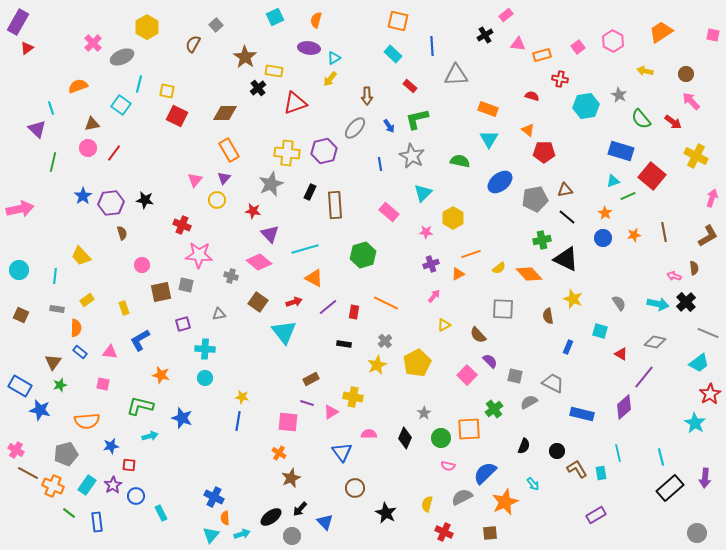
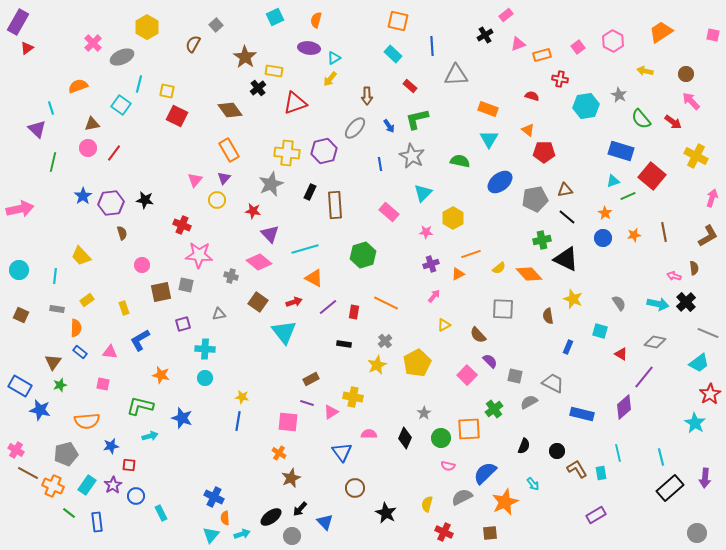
pink triangle at (518, 44): rotated 28 degrees counterclockwise
brown diamond at (225, 113): moved 5 px right, 3 px up; rotated 55 degrees clockwise
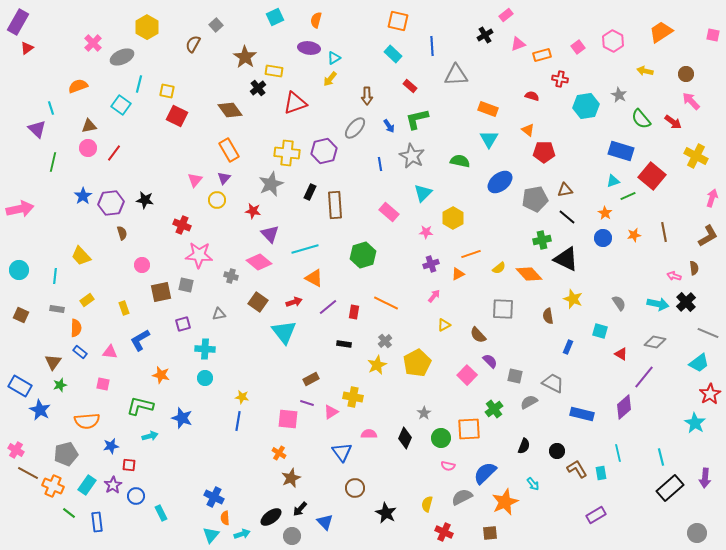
brown triangle at (92, 124): moved 3 px left, 2 px down
blue star at (40, 410): rotated 15 degrees clockwise
pink square at (288, 422): moved 3 px up
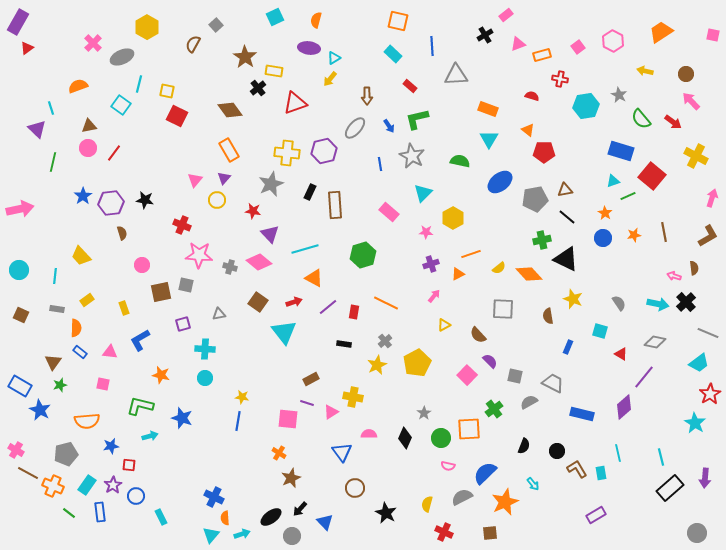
gray cross at (231, 276): moved 1 px left, 9 px up
cyan rectangle at (161, 513): moved 4 px down
blue rectangle at (97, 522): moved 3 px right, 10 px up
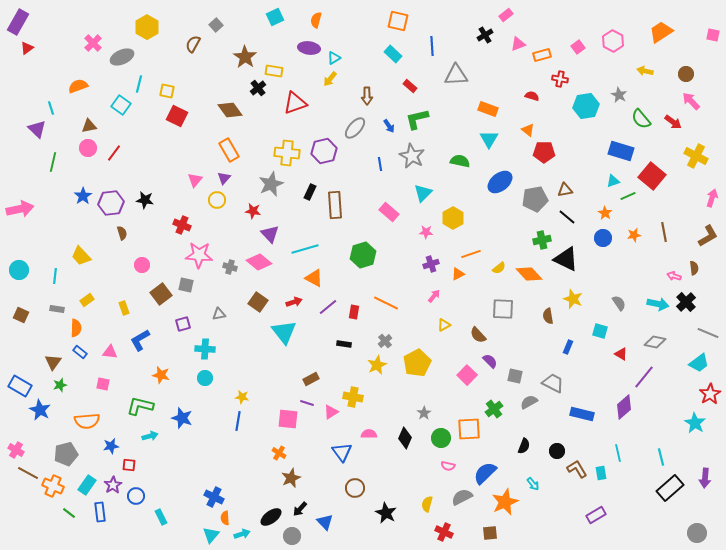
brown square at (161, 292): moved 2 px down; rotated 25 degrees counterclockwise
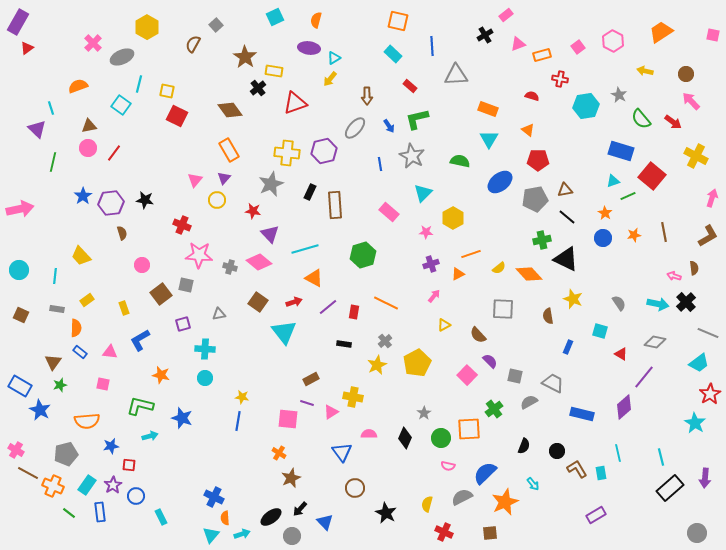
red pentagon at (544, 152): moved 6 px left, 8 px down
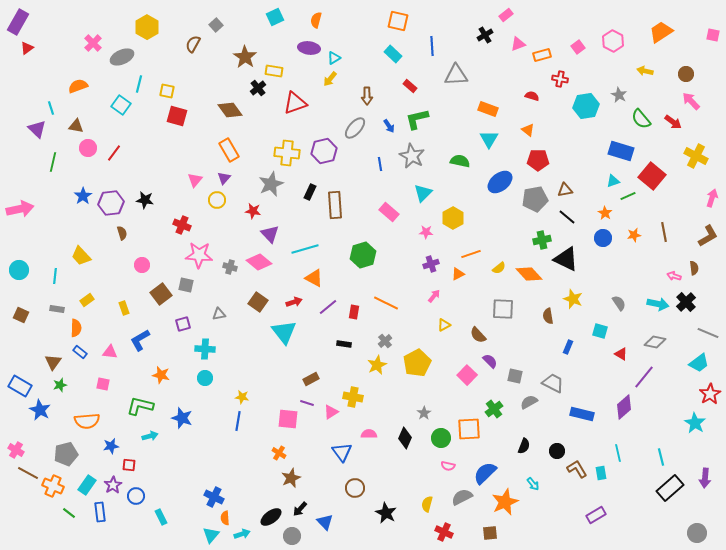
red square at (177, 116): rotated 10 degrees counterclockwise
brown triangle at (89, 126): moved 13 px left; rotated 21 degrees clockwise
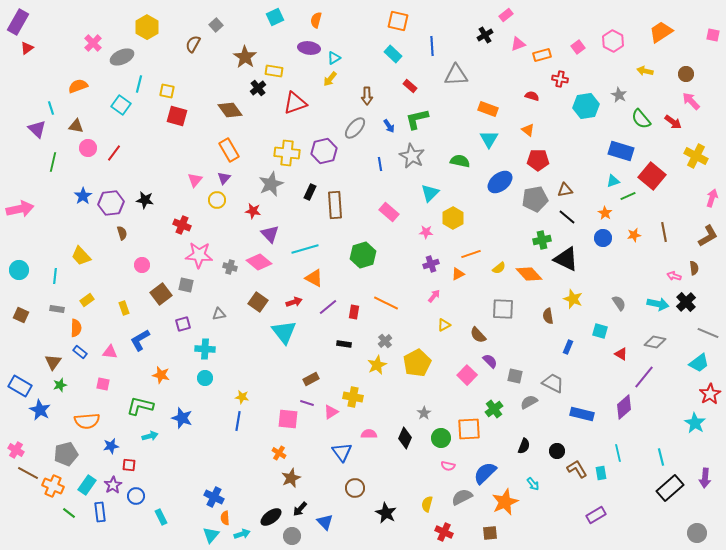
cyan triangle at (423, 193): moved 7 px right
